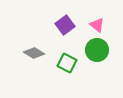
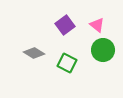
green circle: moved 6 px right
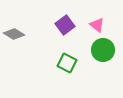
gray diamond: moved 20 px left, 19 px up
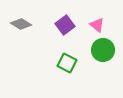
gray diamond: moved 7 px right, 10 px up
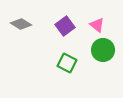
purple square: moved 1 px down
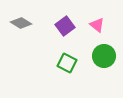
gray diamond: moved 1 px up
green circle: moved 1 px right, 6 px down
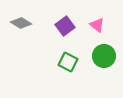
green square: moved 1 px right, 1 px up
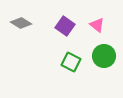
purple square: rotated 18 degrees counterclockwise
green square: moved 3 px right
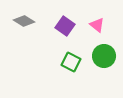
gray diamond: moved 3 px right, 2 px up
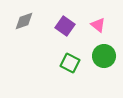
gray diamond: rotated 50 degrees counterclockwise
pink triangle: moved 1 px right
green square: moved 1 px left, 1 px down
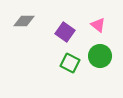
gray diamond: rotated 20 degrees clockwise
purple square: moved 6 px down
green circle: moved 4 px left
